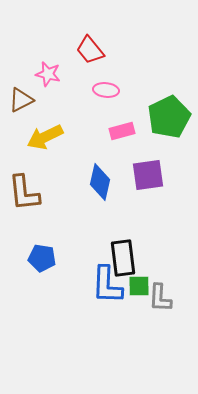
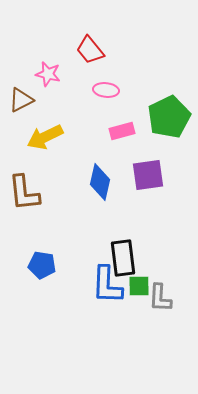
blue pentagon: moved 7 px down
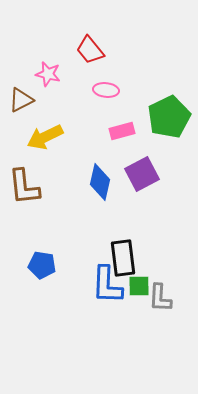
purple square: moved 6 px left, 1 px up; rotated 20 degrees counterclockwise
brown L-shape: moved 6 px up
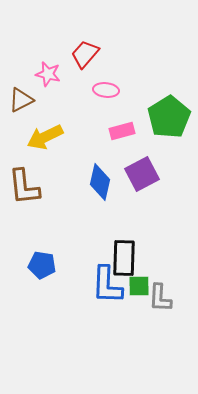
red trapezoid: moved 5 px left, 4 px down; rotated 80 degrees clockwise
green pentagon: rotated 6 degrees counterclockwise
black rectangle: moved 1 px right; rotated 9 degrees clockwise
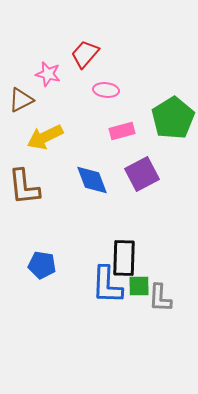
green pentagon: moved 4 px right, 1 px down
blue diamond: moved 8 px left, 2 px up; rotated 33 degrees counterclockwise
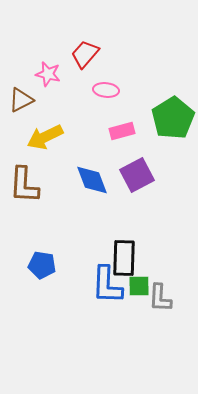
purple square: moved 5 px left, 1 px down
brown L-shape: moved 2 px up; rotated 9 degrees clockwise
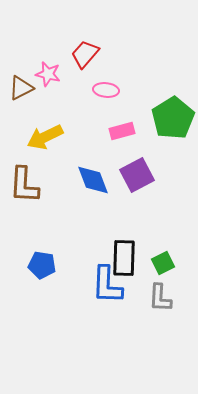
brown triangle: moved 12 px up
blue diamond: moved 1 px right
green square: moved 24 px right, 23 px up; rotated 25 degrees counterclockwise
